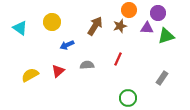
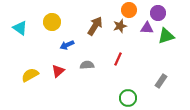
gray rectangle: moved 1 px left, 3 px down
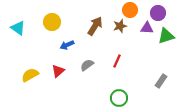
orange circle: moved 1 px right
cyan triangle: moved 2 px left
red line: moved 1 px left, 2 px down
gray semicircle: rotated 32 degrees counterclockwise
green circle: moved 9 px left
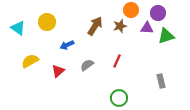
orange circle: moved 1 px right
yellow circle: moved 5 px left
yellow semicircle: moved 14 px up
gray rectangle: rotated 48 degrees counterclockwise
